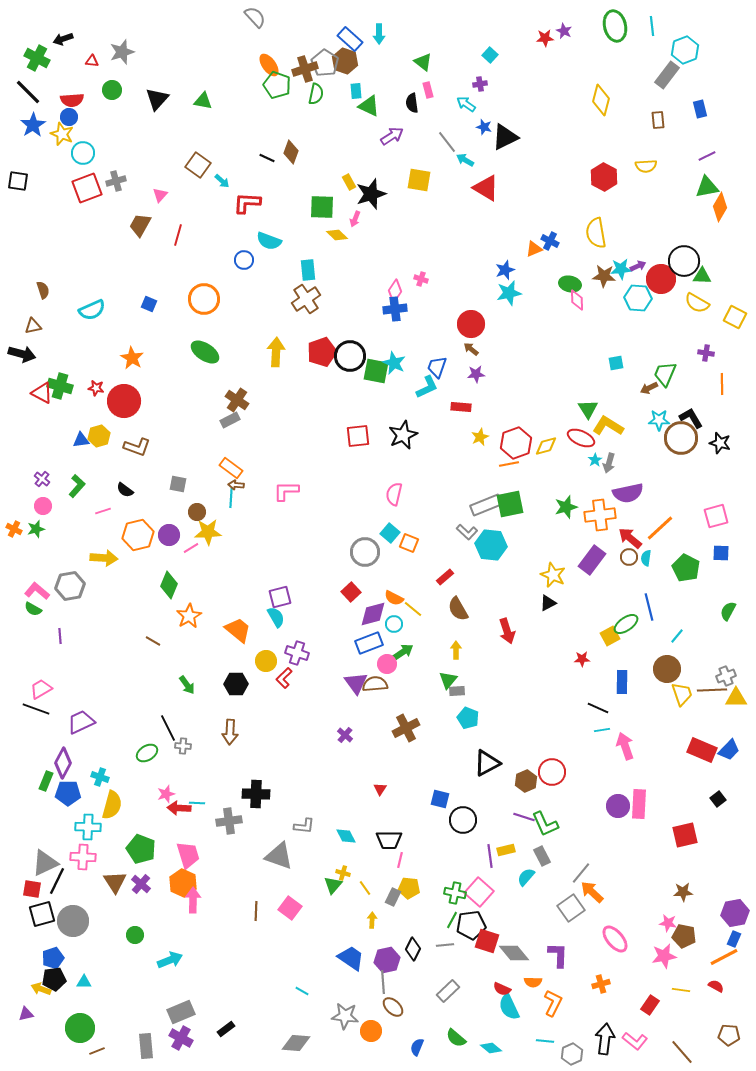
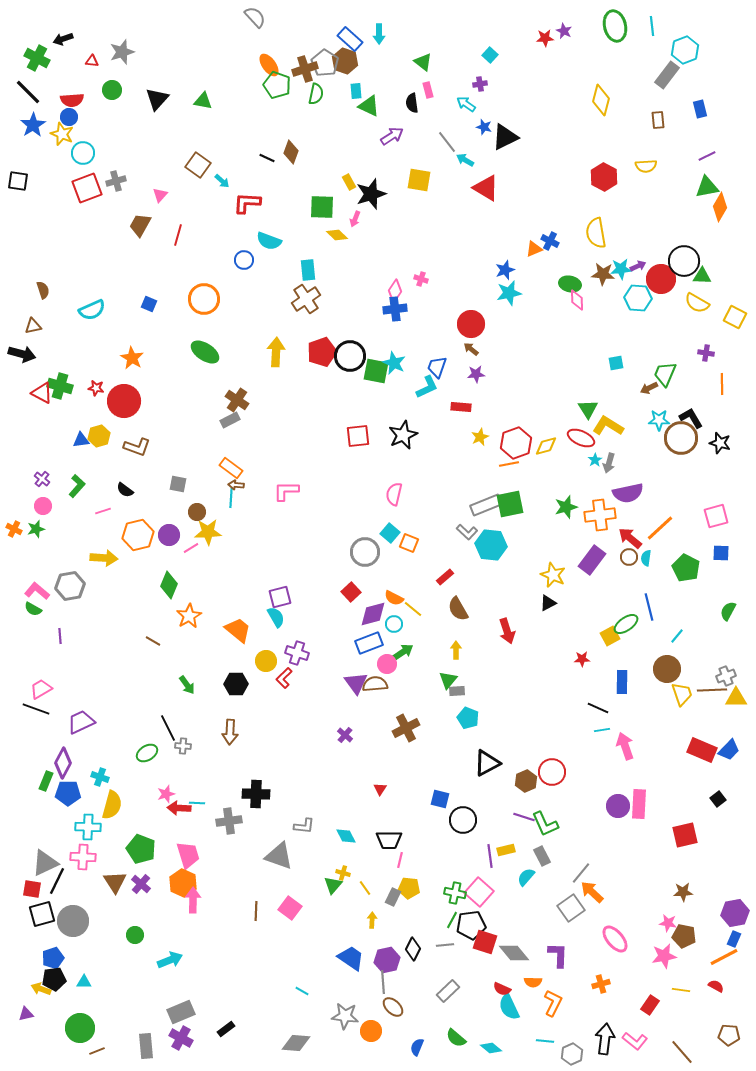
brown star at (604, 276): moved 1 px left, 2 px up
red square at (487, 941): moved 2 px left, 1 px down
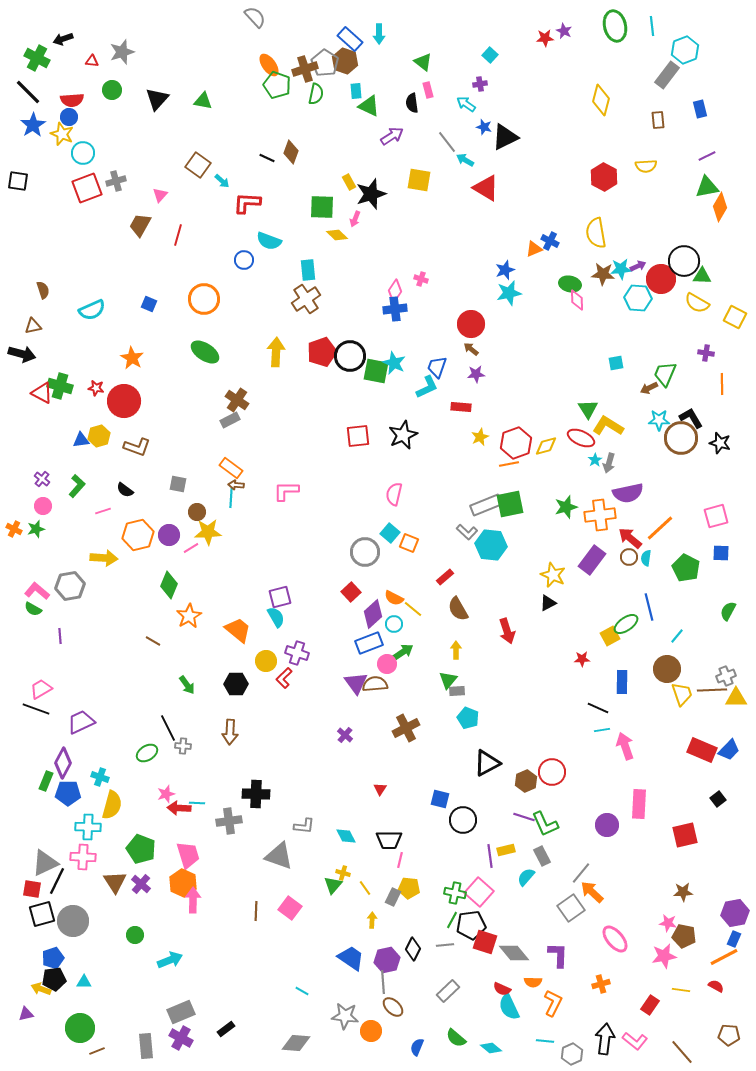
purple diamond at (373, 614): rotated 28 degrees counterclockwise
purple circle at (618, 806): moved 11 px left, 19 px down
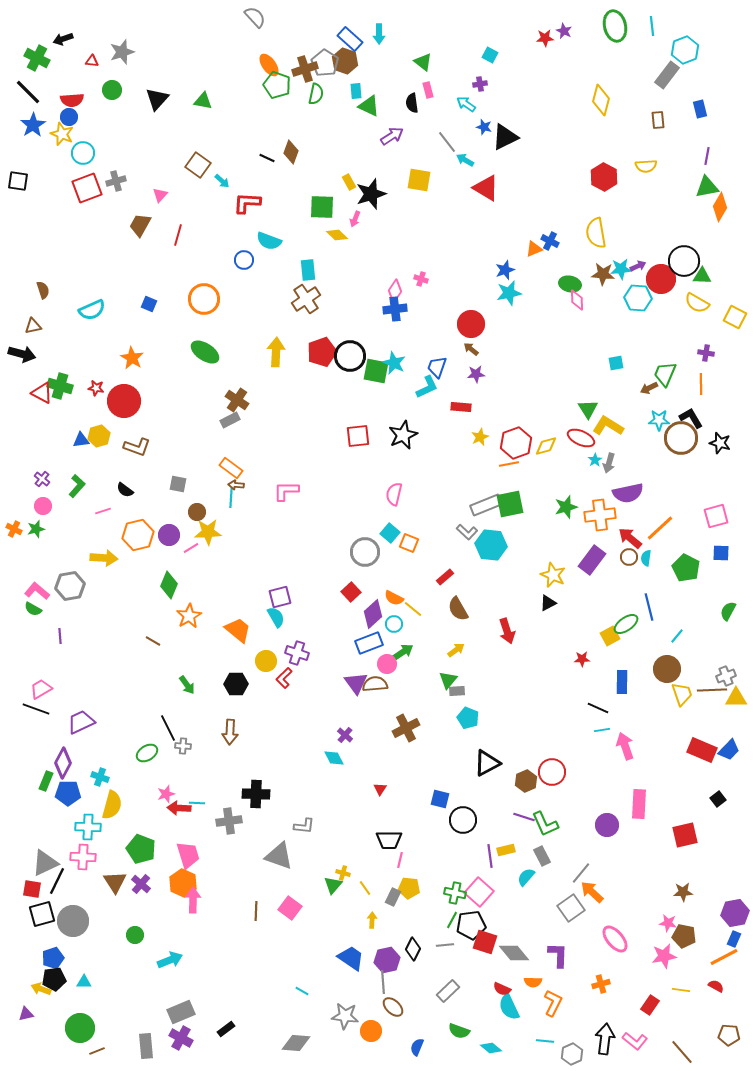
cyan square at (490, 55): rotated 14 degrees counterclockwise
purple line at (707, 156): rotated 54 degrees counterclockwise
orange line at (722, 384): moved 21 px left
yellow arrow at (456, 650): rotated 54 degrees clockwise
cyan diamond at (346, 836): moved 12 px left, 78 px up
green semicircle at (456, 1038): moved 3 px right, 7 px up; rotated 20 degrees counterclockwise
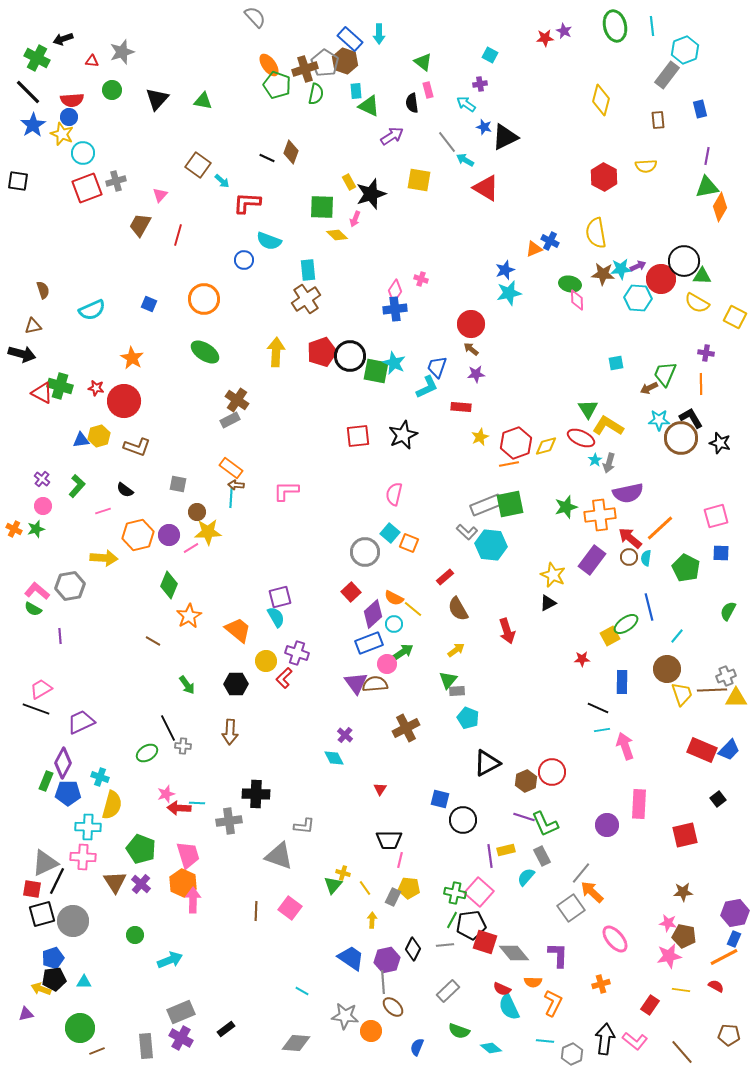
pink star at (664, 956): moved 5 px right
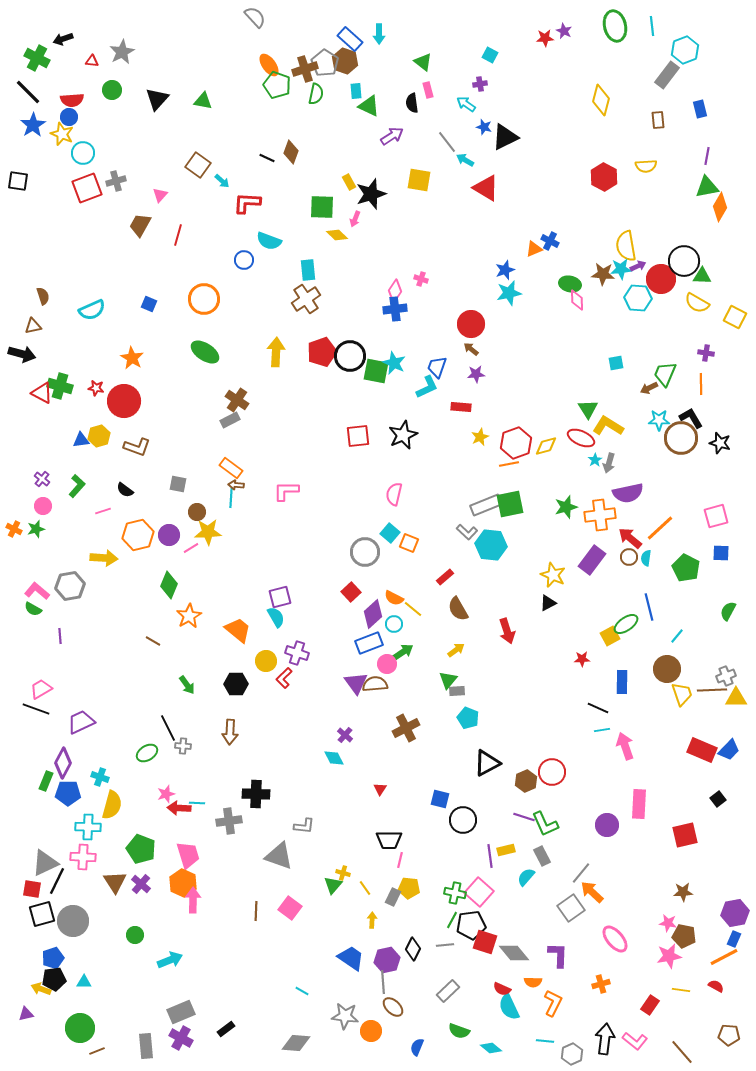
gray star at (122, 52): rotated 10 degrees counterclockwise
yellow semicircle at (596, 233): moved 30 px right, 13 px down
brown semicircle at (43, 290): moved 6 px down
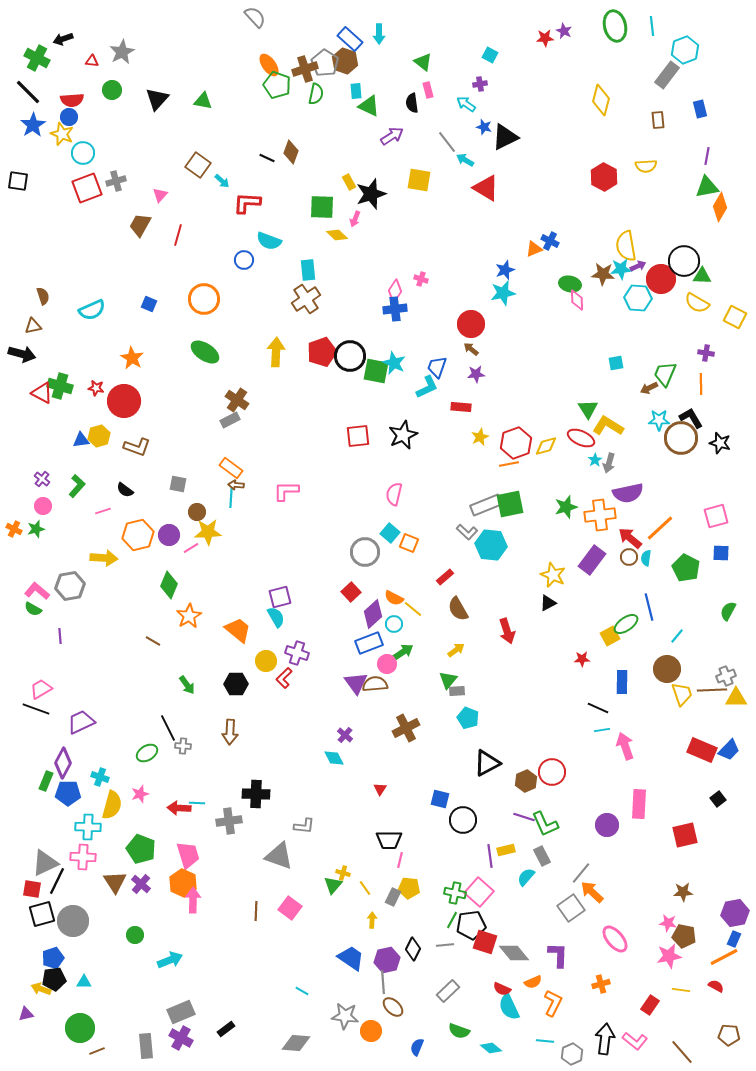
cyan star at (509, 293): moved 6 px left
pink star at (166, 794): moved 26 px left
orange semicircle at (533, 982): rotated 24 degrees counterclockwise
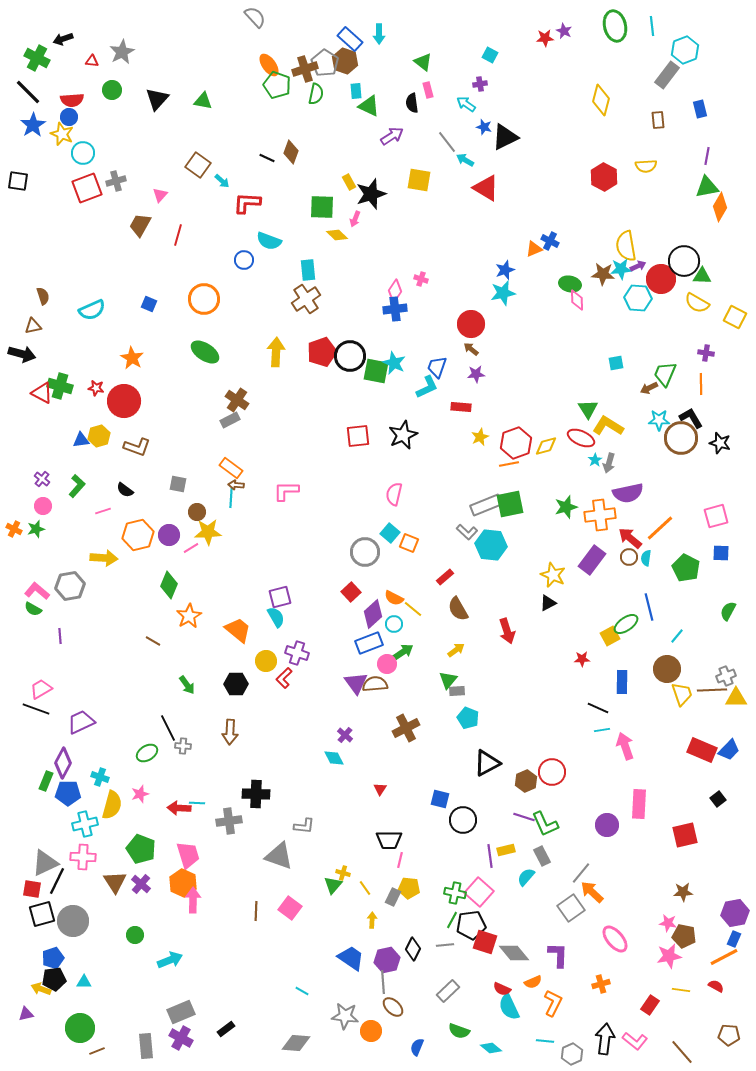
cyan cross at (88, 827): moved 3 px left, 3 px up; rotated 15 degrees counterclockwise
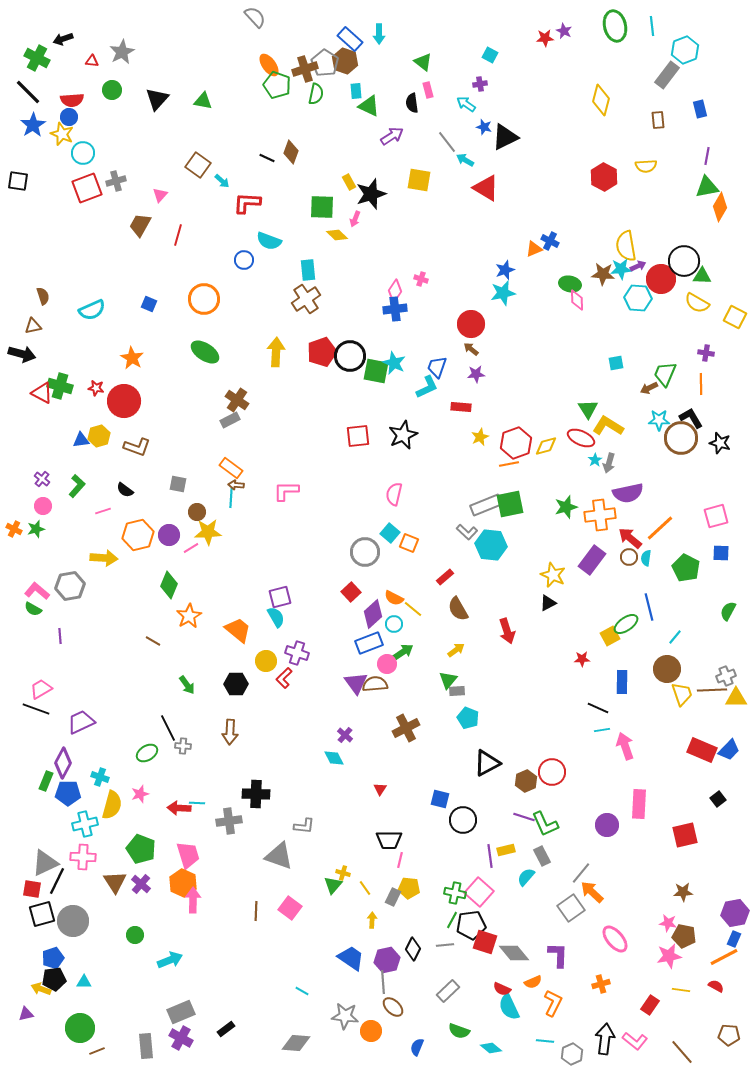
cyan line at (677, 636): moved 2 px left, 1 px down
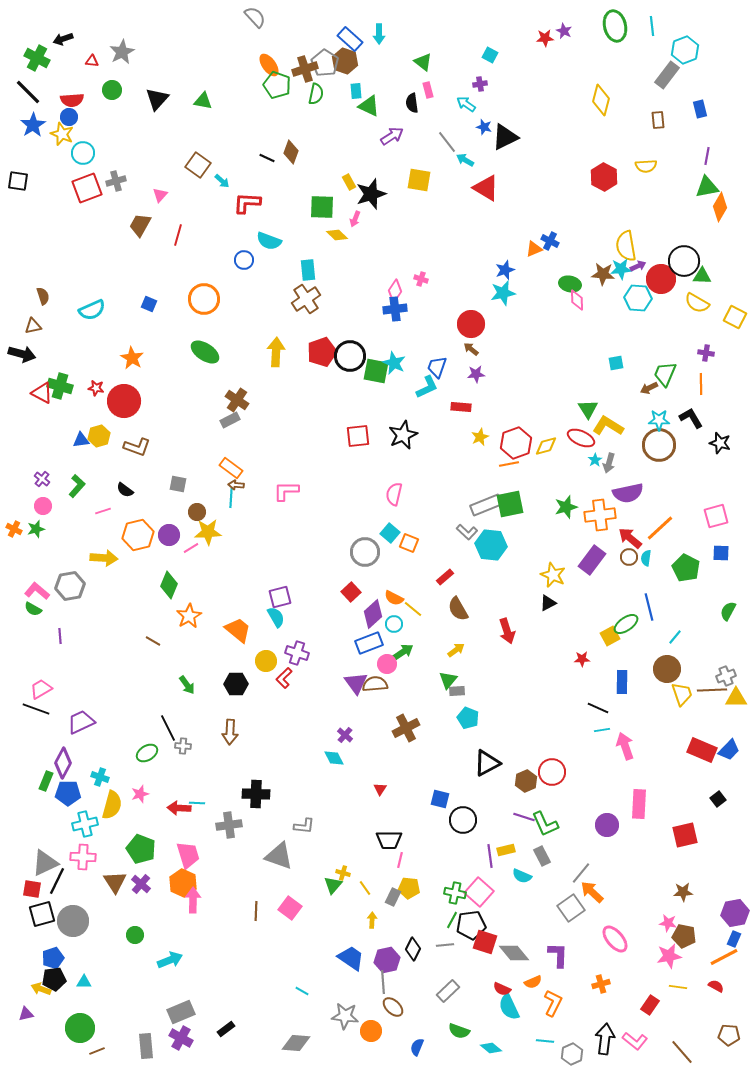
brown circle at (681, 438): moved 22 px left, 7 px down
gray cross at (229, 821): moved 4 px down
cyan semicircle at (526, 877): moved 4 px left, 1 px up; rotated 108 degrees counterclockwise
yellow line at (681, 990): moved 3 px left, 3 px up
